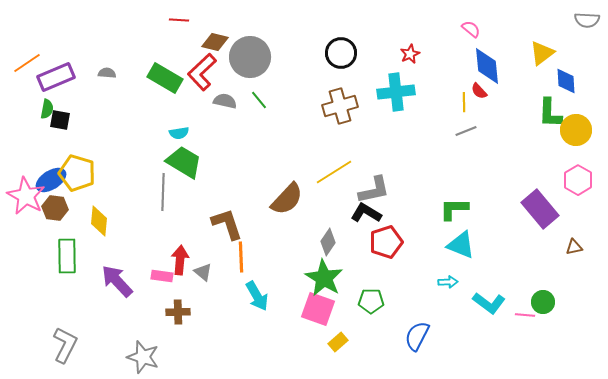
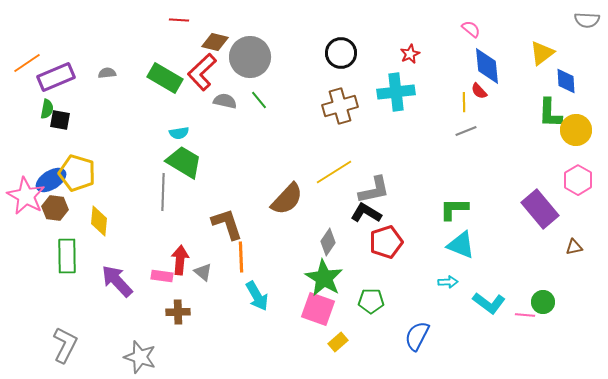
gray semicircle at (107, 73): rotated 12 degrees counterclockwise
gray star at (143, 357): moved 3 px left
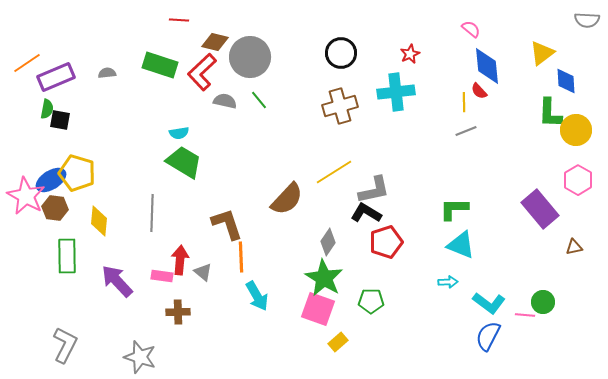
green rectangle at (165, 78): moved 5 px left, 13 px up; rotated 12 degrees counterclockwise
gray line at (163, 192): moved 11 px left, 21 px down
blue semicircle at (417, 336): moved 71 px right
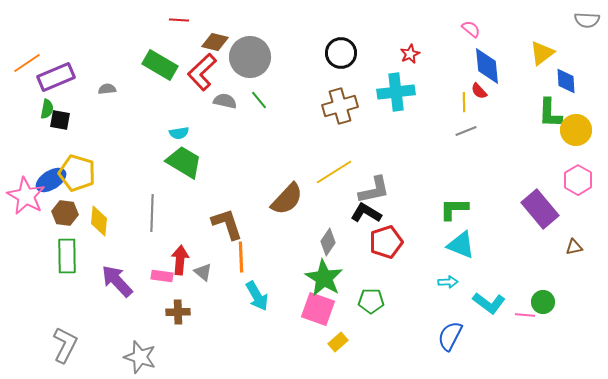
green rectangle at (160, 65): rotated 12 degrees clockwise
gray semicircle at (107, 73): moved 16 px down
brown hexagon at (55, 208): moved 10 px right, 5 px down
blue semicircle at (488, 336): moved 38 px left
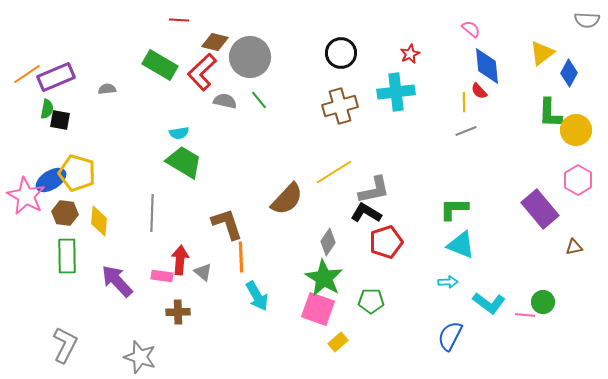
orange line at (27, 63): moved 11 px down
blue diamond at (566, 81): moved 3 px right, 8 px up; rotated 32 degrees clockwise
